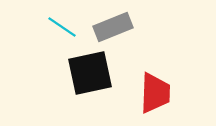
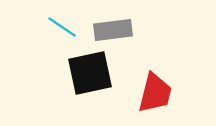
gray rectangle: moved 3 px down; rotated 15 degrees clockwise
red trapezoid: rotated 12 degrees clockwise
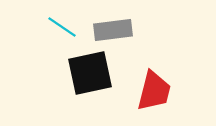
red trapezoid: moved 1 px left, 2 px up
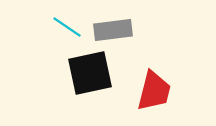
cyan line: moved 5 px right
